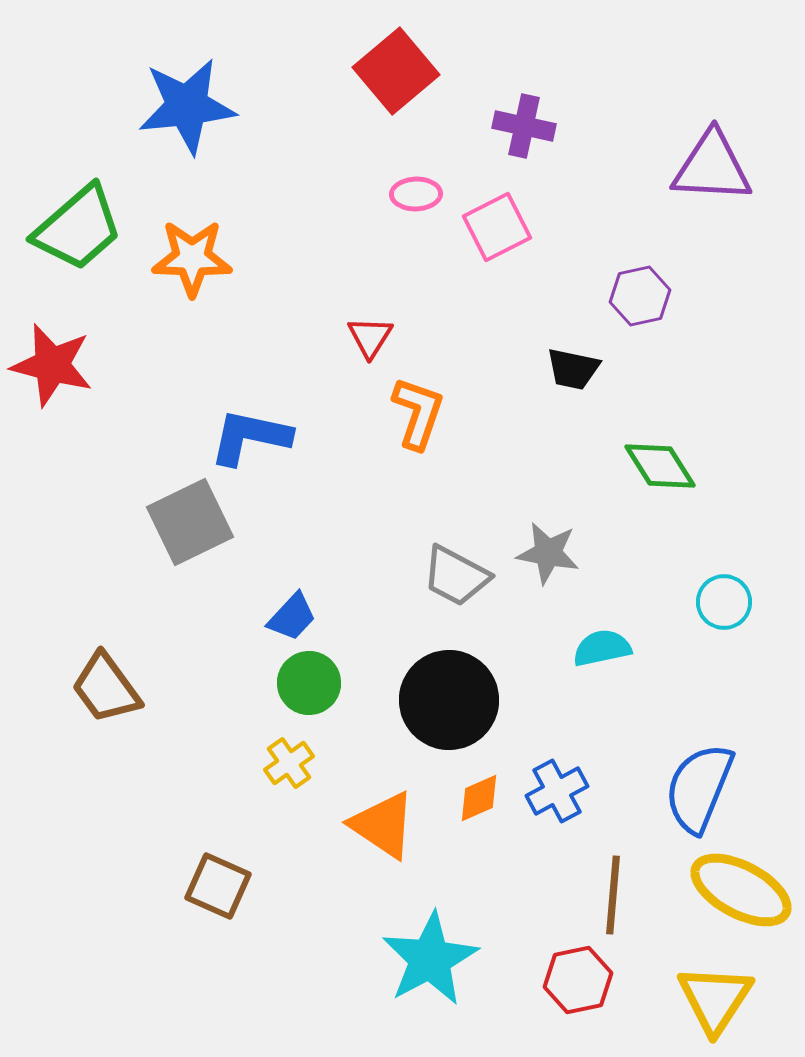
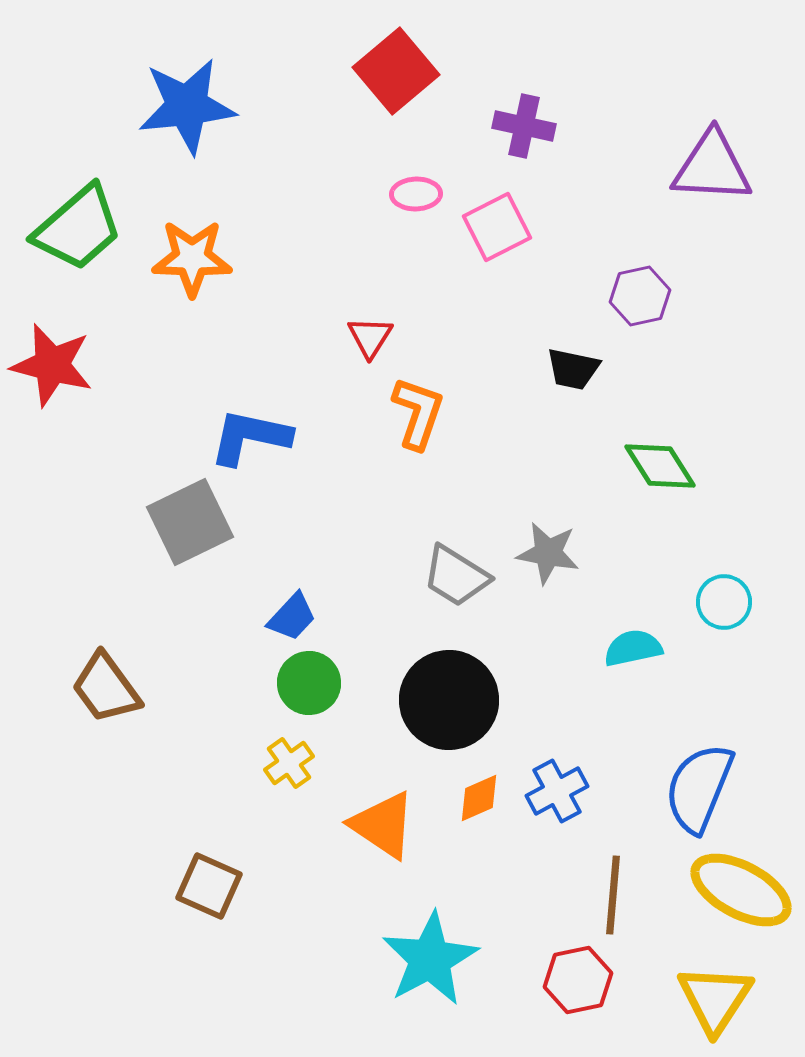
gray trapezoid: rotated 4 degrees clockwise
cyan semicircle: moved 31 px right
brown square: moved 9 px left
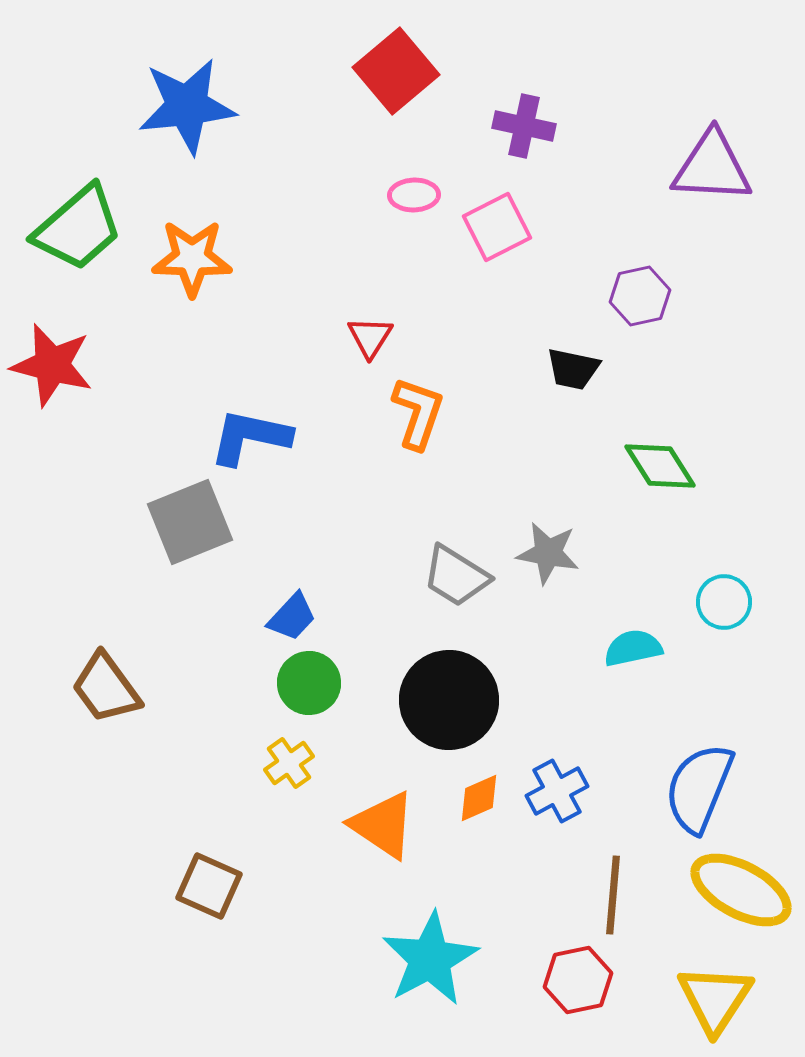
pink ellipse: moved 2 px left, 1 px down
gray square: rotated 4 degrees clockwise
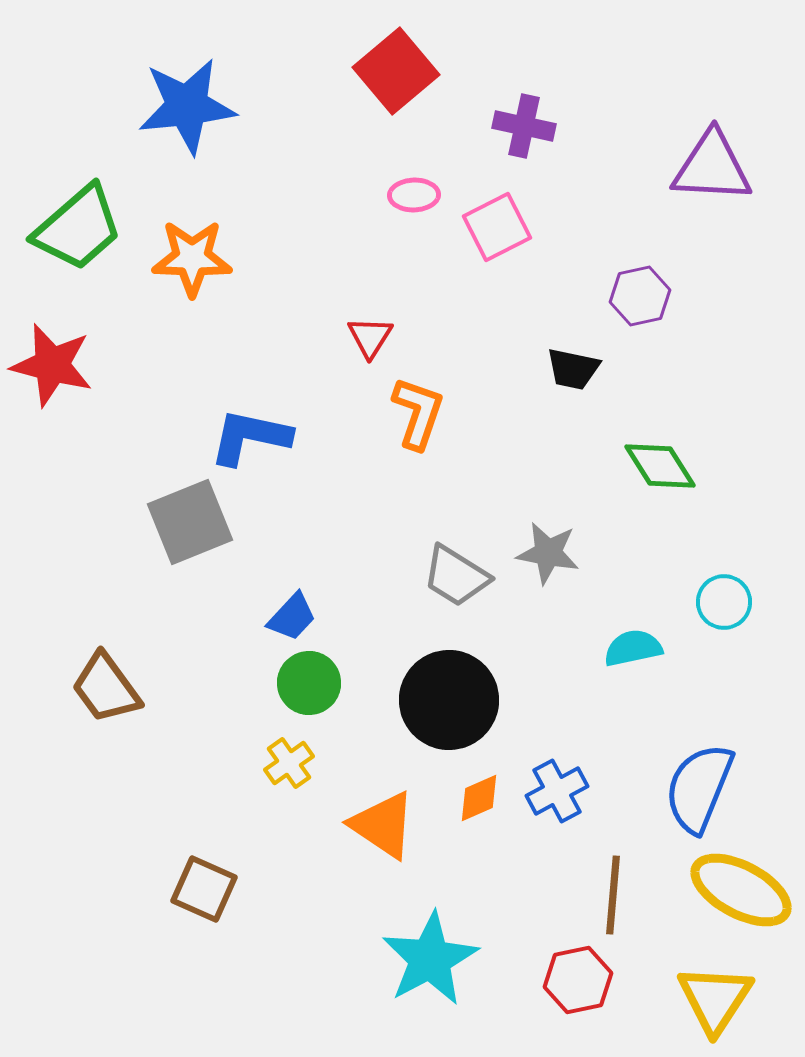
brown square: moved 5 px left, 3 px down
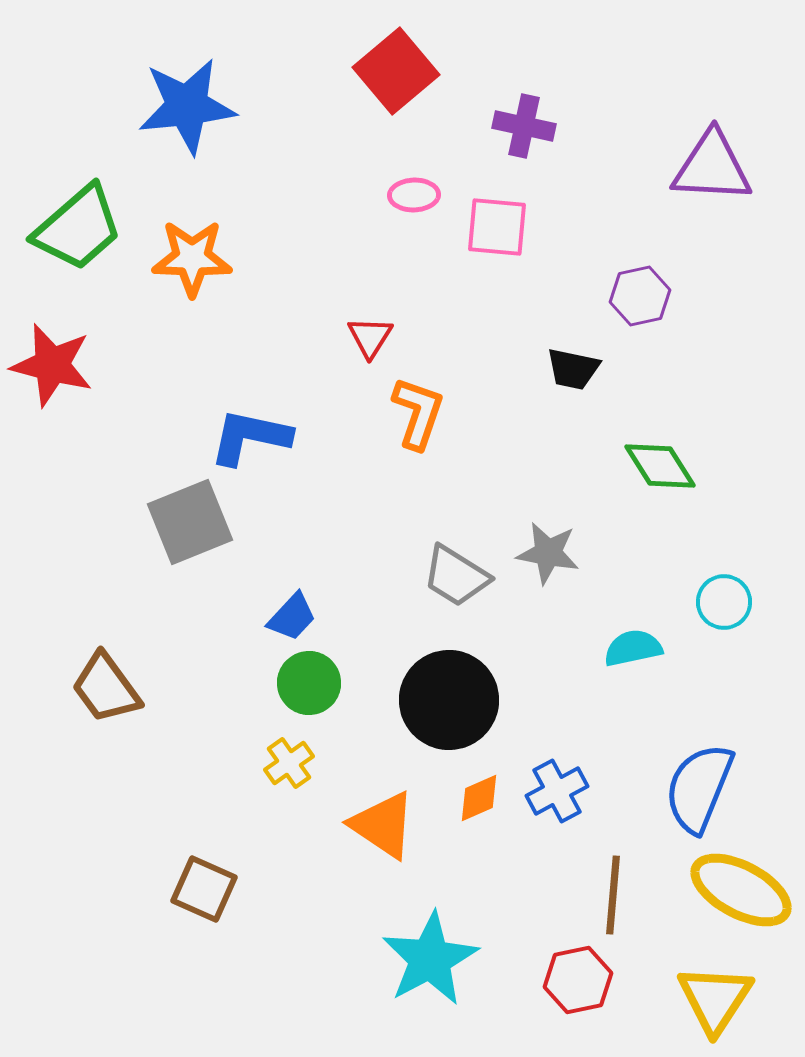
pink square: rotated 32 degrees clockwise
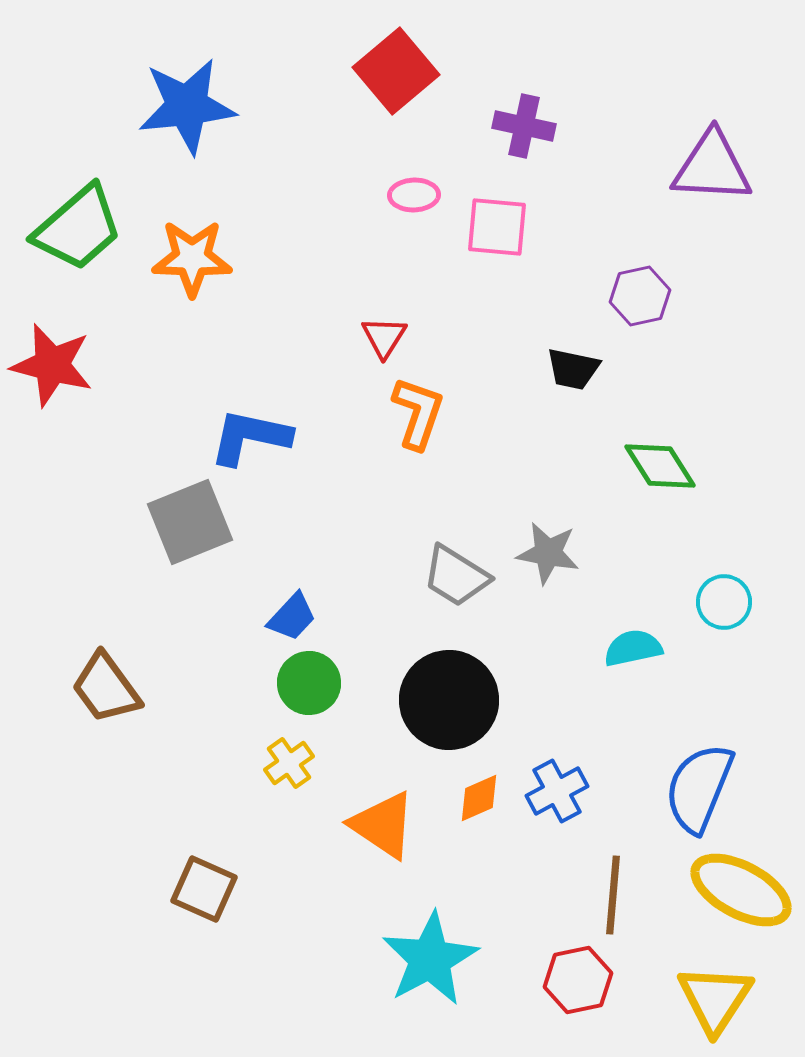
red triangle: moved 14 px right
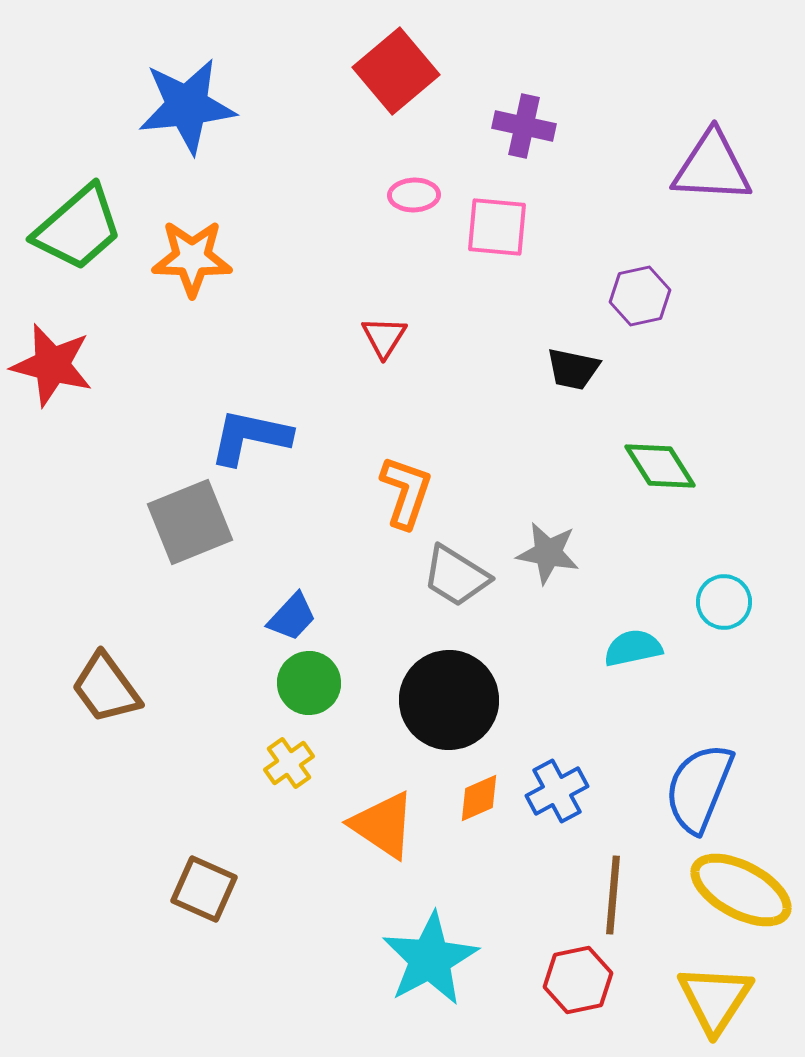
orange L-shape: moved 12 px left, 79 px down
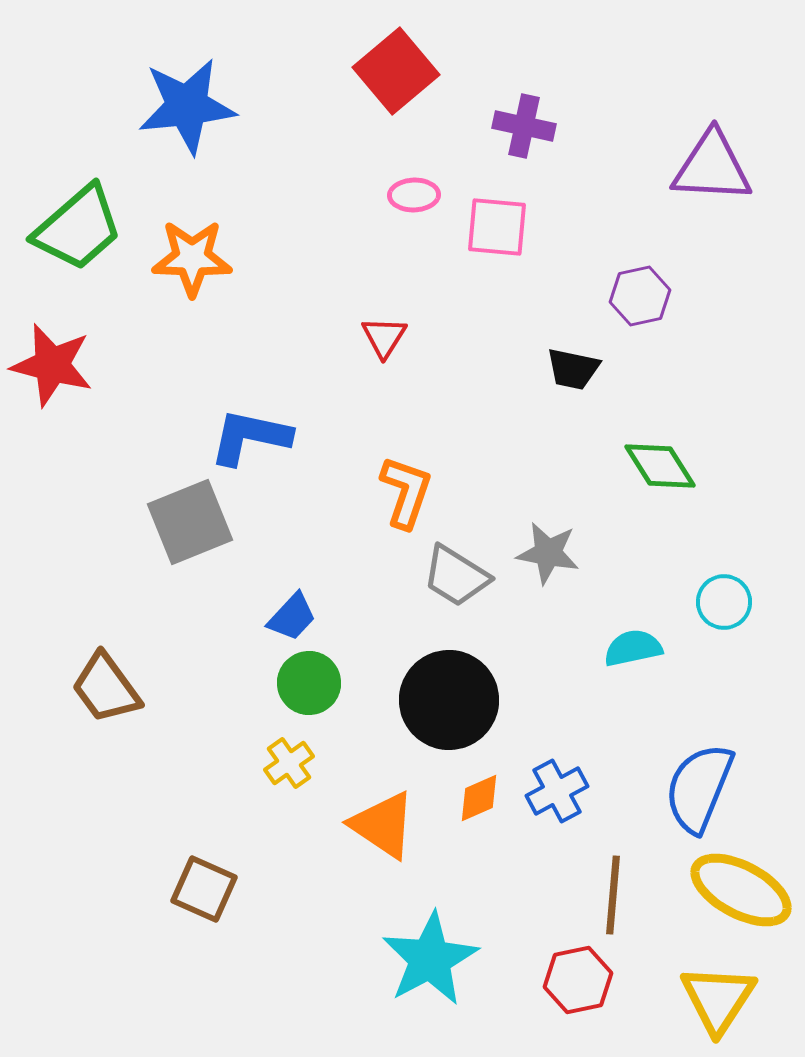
yellow triangle: moved 3 px right
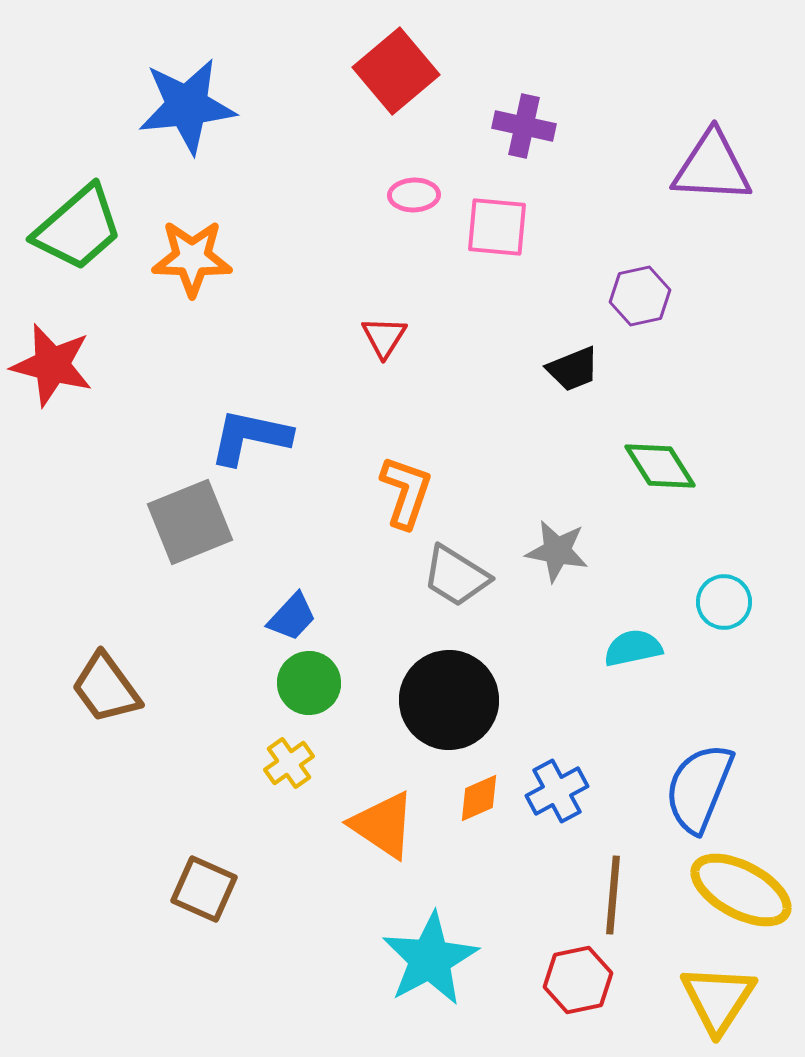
black trapezoid: rotated 34 degrees counterclockwise
gray star: moved 9 px right, 2 px up
